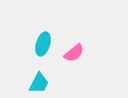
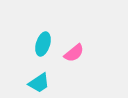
cyan trapezoid: rotated 30 degrees clockwise
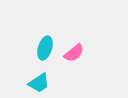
cyan ellipse: moved 2 px right, 4 px down
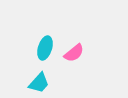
cyan trapezoid: rotated 15 degrees counterclockwise
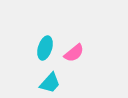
cyan trapezoid: moved 11 px right
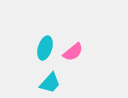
pink semicircle: moved 1 px left, 1 px up
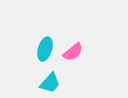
cyan ellipse: moved 1 px down
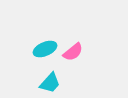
cyan ellipse: rotated 50 degrees clockwise
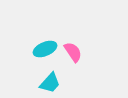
pink semicircle: rotated 85 degrees counterclockwise
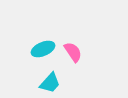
cyan ellipse: moved 2 px left
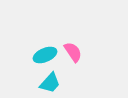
cyan ellipse: moved 2 px right, 6 px down
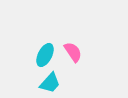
cyan ellipse: rotated 40 degrees counterclockwise
